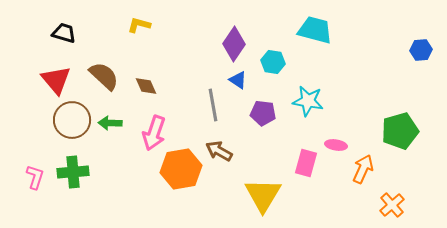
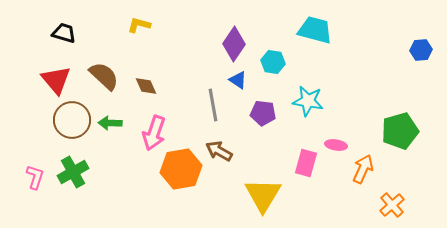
green cross: rotated 24 degrees counterclockwise
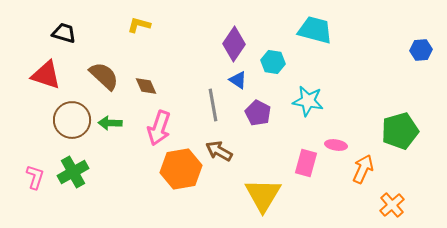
red triangle: moved 10 px left, 5 px up; rotated 32 degrees counterclockwise
purple pentagon: moved 5 px left; rotated 20 degrees clockwise
pink arrow: moved 5 px right, 5 px up
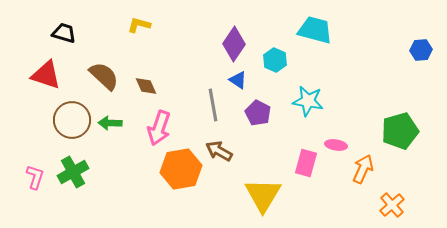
cyan hexagon: moved 2 px right, 2 px up; rotated 15 degrees clockwise
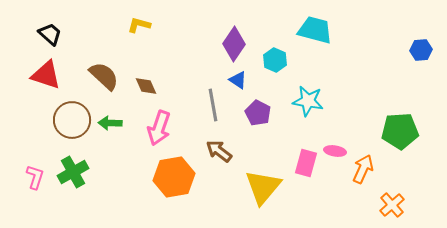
black trapezoid: moved 14 px left, 1 px down; rotated 25 degrees clockwise
green pentagon: rotated 12 degrees clockwise
pink ellipse: moved 1 px left, 6 px down
brown arrow: rotated 8 degrees clockwise
orange hexagon: moved 7 px left, 8 px down
yellow triangle: moved 8 px up; rotated 9 degrees clockwise
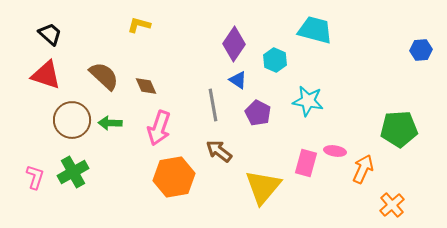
green pentagon: moved 1 px left, 2 px up
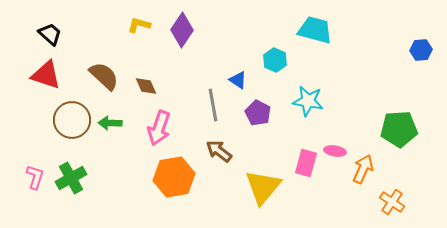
purple diamond: moved 52 px left, 14 px up
green cross: moved 2 px left, 6 px down
orange cross: moved 3 px up; rotated 15 degrees counterclockwise
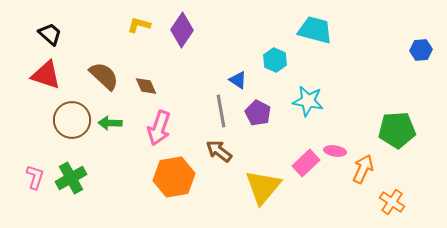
gray line: moved 8 px right, 6 px down
green pentagon: moved 2 px left, 1 px down
pink rectangle: rotated 32 degrees clockwise
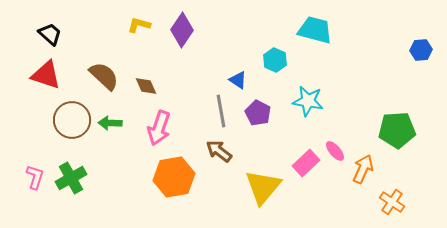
pink ellipse: rotated 40 degrees clockwise
